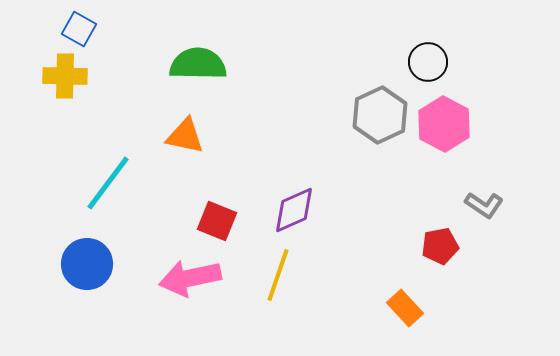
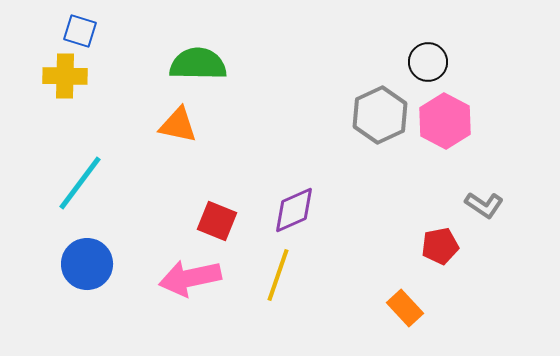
blue square: moved 1 px right, 2 px down; rotated 12 degrees counterclockwise
pink hexagon: moved 1 px right, 3 px up
orange triangle: moved 7 px left, 11 px up
cyan line: moved 28 px left
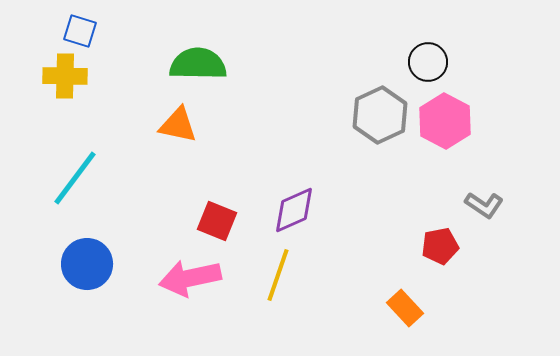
cyan line: moved 5 px left, 5 px up
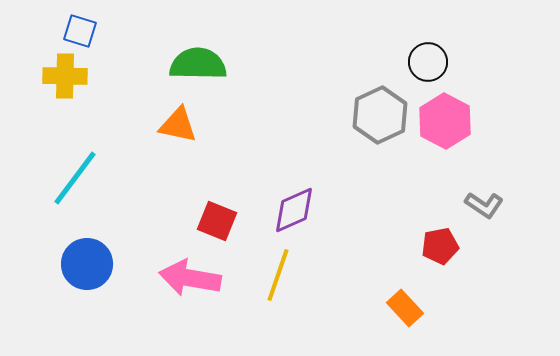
pink arrow: rotated 22 degrees clockwise
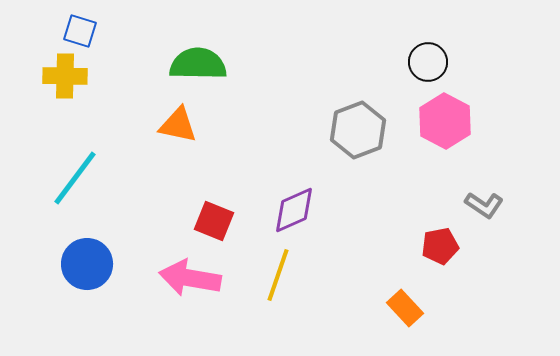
gray hexagon: moved 22 px left, 15 px down; rotated 4 degrees clockwise
red square: moved 3 px left
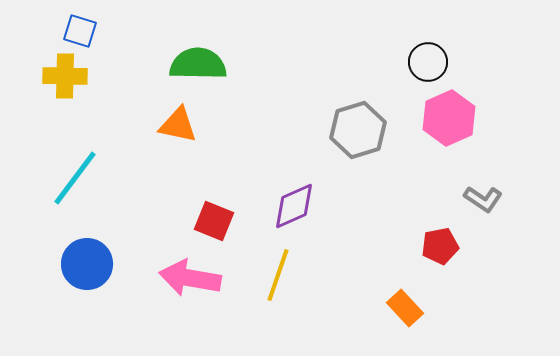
pink hexagon: moved 4 px right, 3 px up; rotated 8 degrees clockwise
gray hexagon: rotated 4 degrees clockwise
gray L-shape: moved 1 px left, 6 px up
purple diamond: moved 4 px up
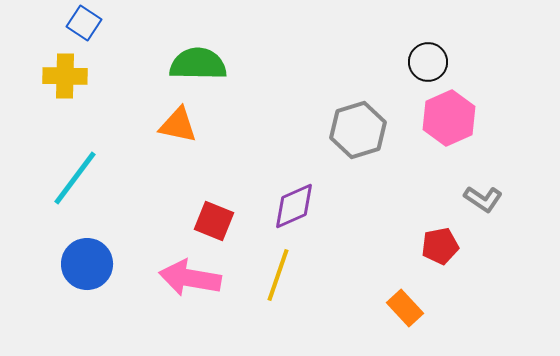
blue square: moved 4 px right, 8 px up; rotated 16 degrees clockwise
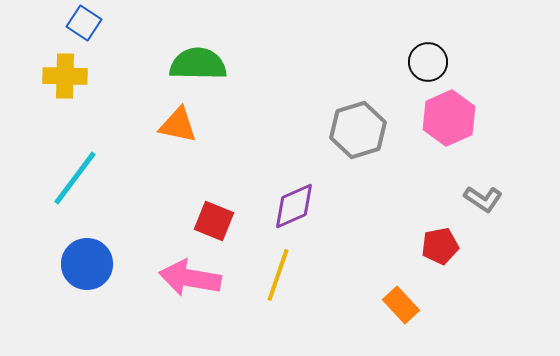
orange rectangle: moved 4 px left, 3 px up
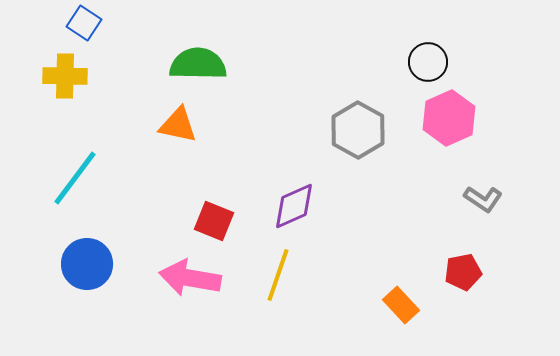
gray hexagon: rotated 14 degrees counterclockwise
red pentagon: moved 23 px right, 26 px down
